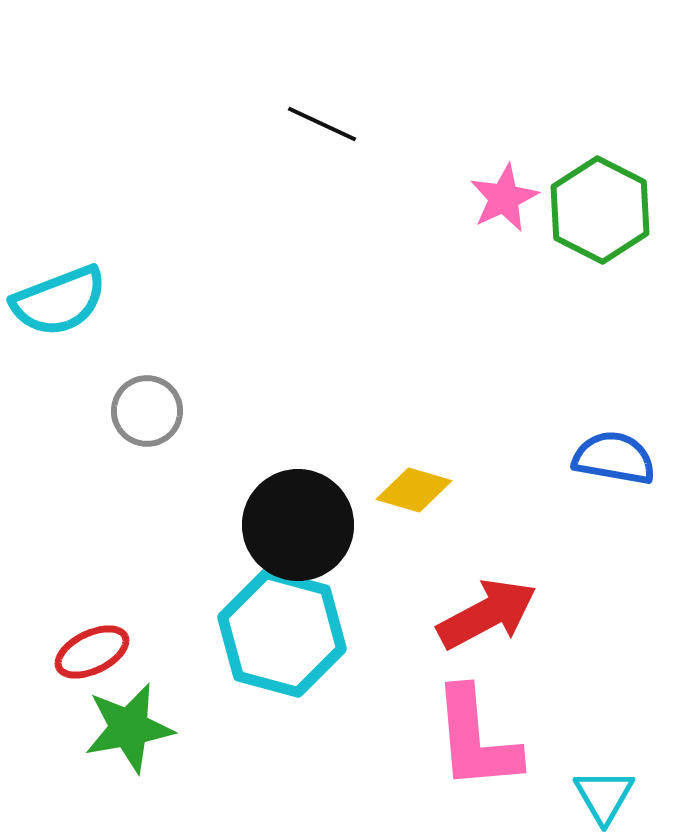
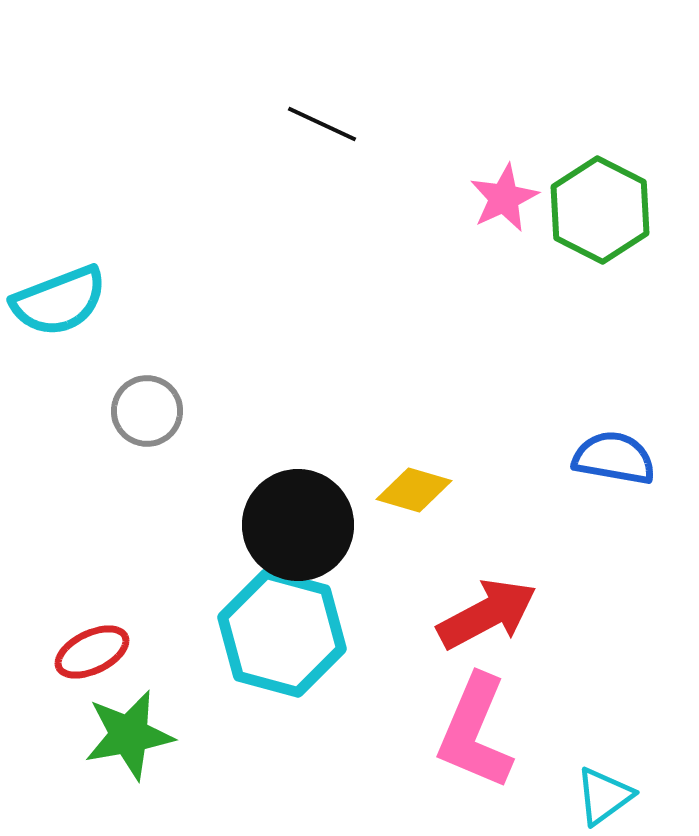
green star: moved 7 px down
pink L-shape: moved 1 px left, 7 px up; rotated 28 degrees clockwise
cyan triangle: rotated 24 degrees clockwise
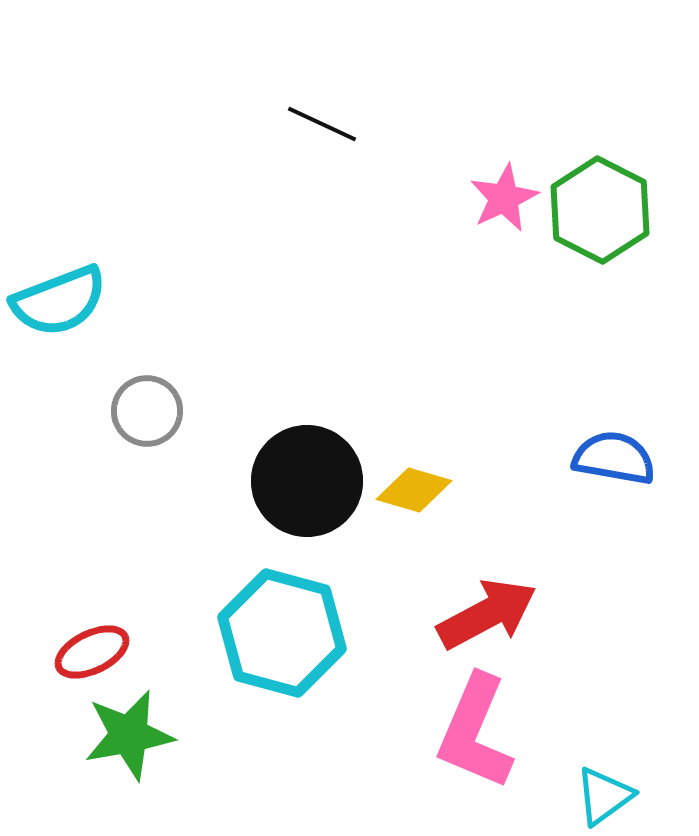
black circle: moved 9 px right, 44 px up
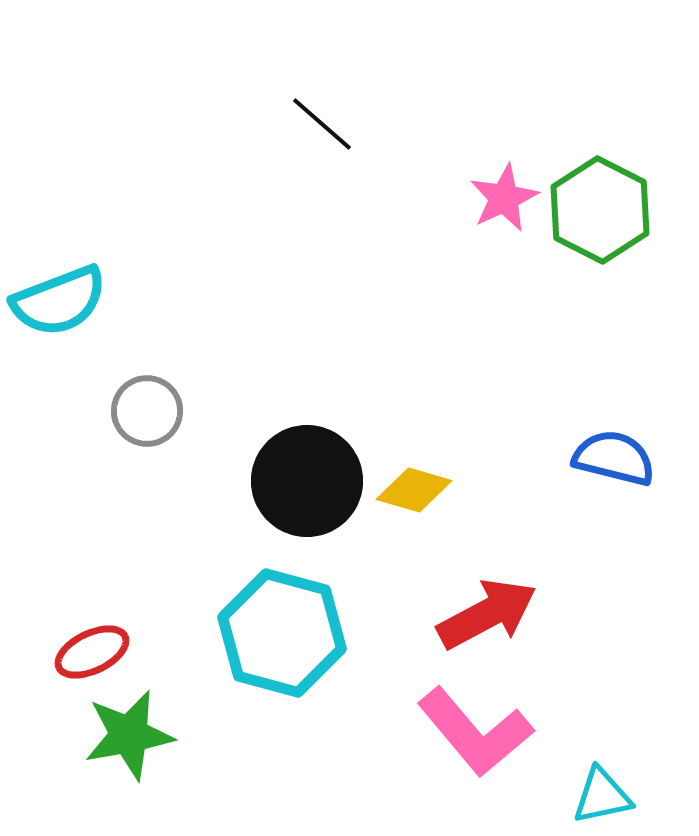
black line: rotated 16 degrees clockwise
blue semicircle: rotated 4 degrees clockwise
pink L-shape: rotated 63 degrees counterclockwise
cyan triangle: moved 2 px left; rotated 24 degrees clockwise
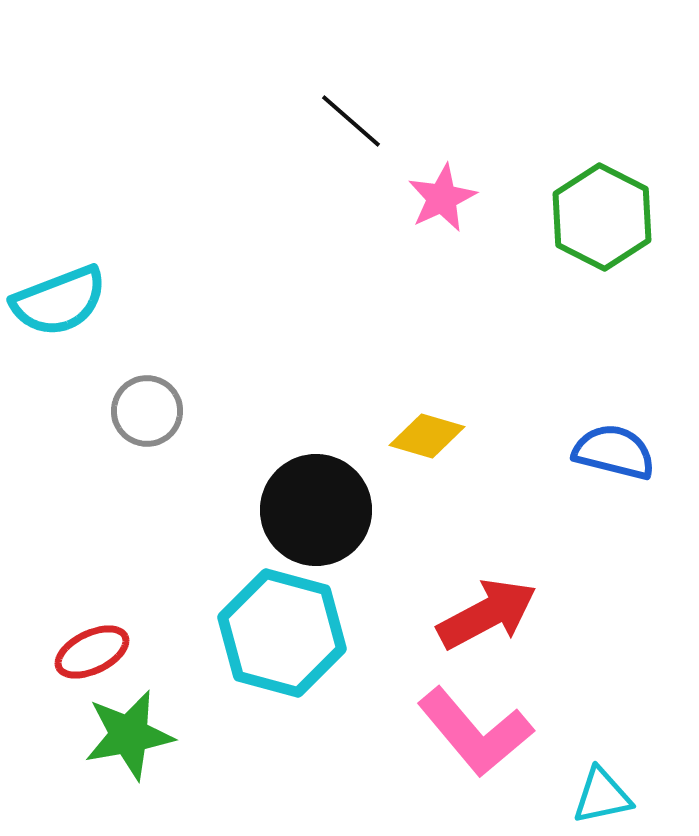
black line: moved 29 px right, 3 px up
pink star: moved 62 px left
green hexagon: moved 2 px right, 7 px down
blue semicircle: moved 6 px up
black circle: moved 9 px right, 29 px down
yellow diamond: moved 13 px right, 54 px up
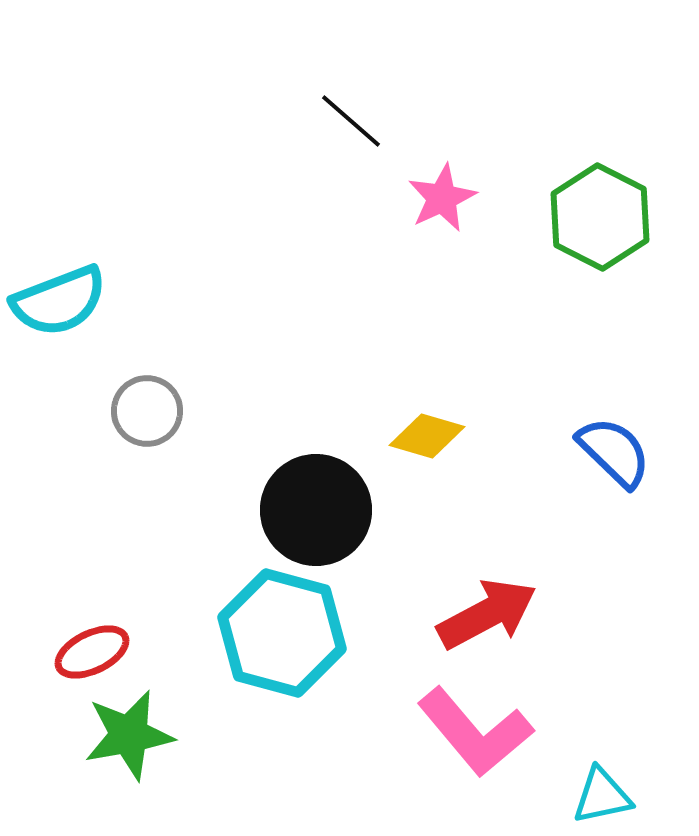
green hexagon: moved 2 px left
blue semicircle: rotated 30 degrees clockwise
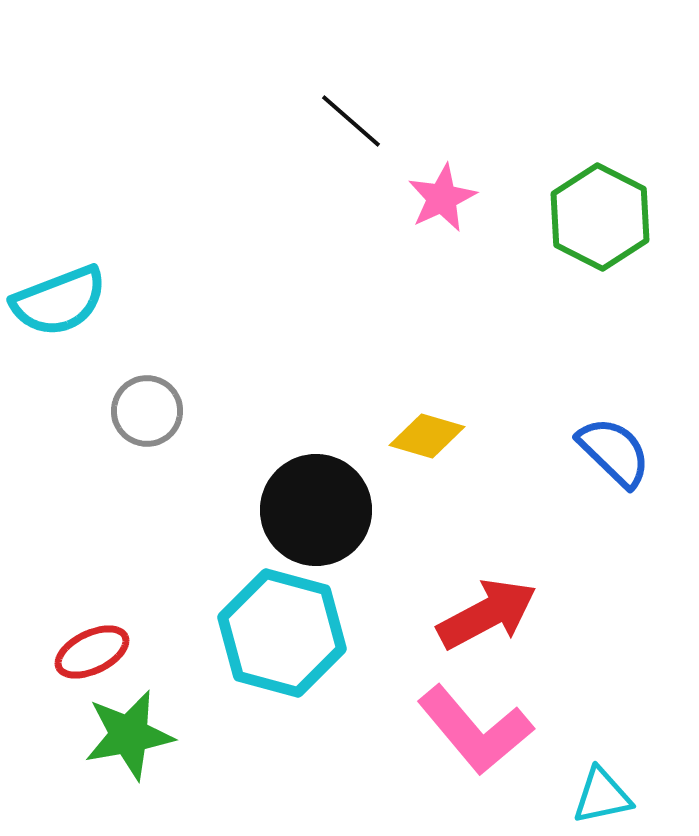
pink L-shape: moved 2 px up
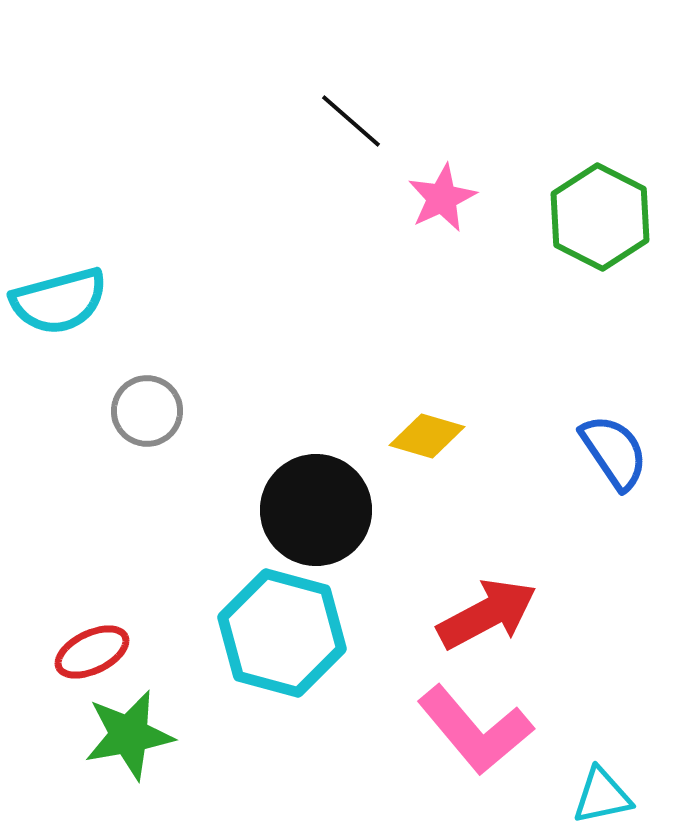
cyan semicircle: rotated 6 degrees clockwise
blue semicircle: rotated 12 degrees clockwise
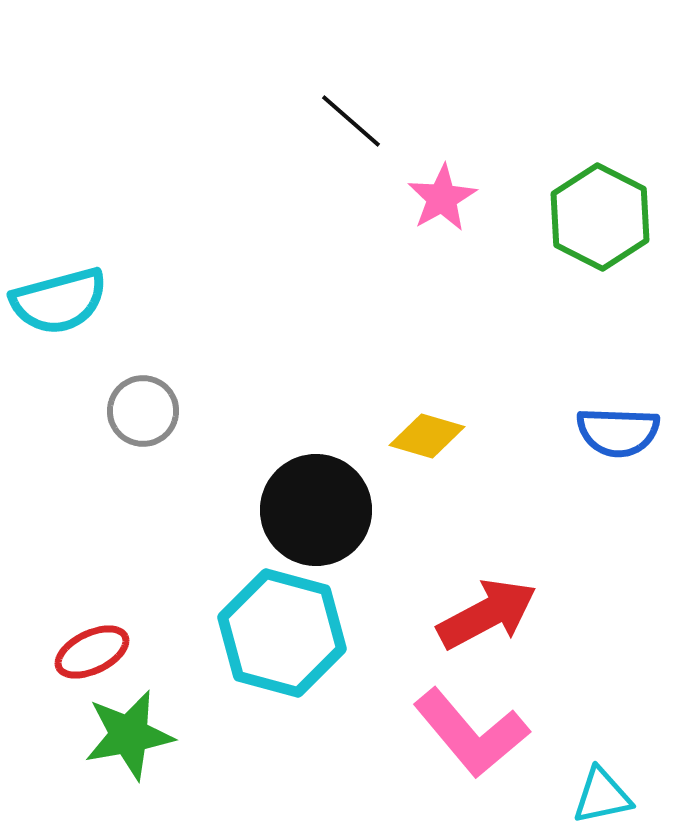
pink star: rotated 4 degrees counterclockwise
gray circle: moved 4 px left
blue semicircle: moved 4 px right, 20 px up; rotated 126 degrees clockwise
pink L-shape: moved 4 px left, 3 px down
